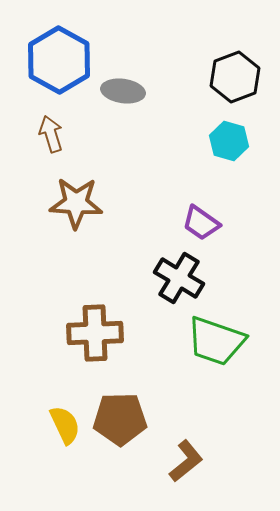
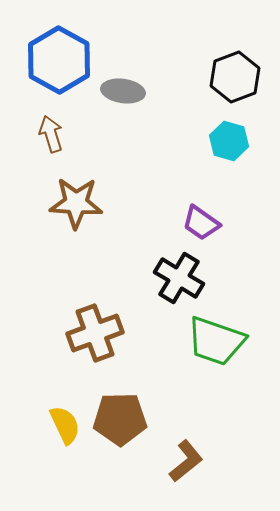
brown cross: rotated 18 degrees counterclockwise
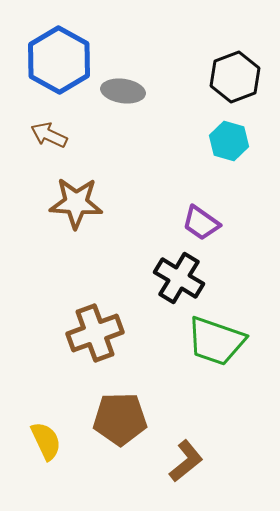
brown arrow: moved 2 px left, 1 px down; rotated 48 degrees counterclockwise
yellow semicircle: moved 19 px left, 16 px down
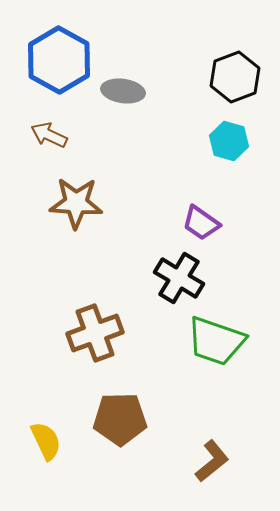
brown L-shape: moved 26 px right
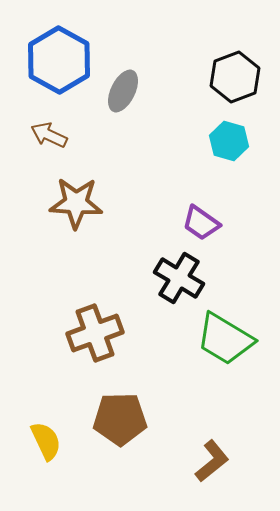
gray ellipse: rotated 72 degrees counterclockwise
green trapezoid: moved 9 px right, 2 px up; rotated 12 degrees clockwise
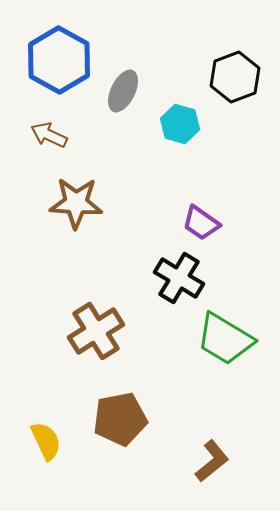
cyan hexagon: moved 49 px left, 17 px up
brown cross: moved 1 px right, 2 px up; rotated 12 degrees counterclockwise
brown pentagon: rotated 10 degrees counterclockwise
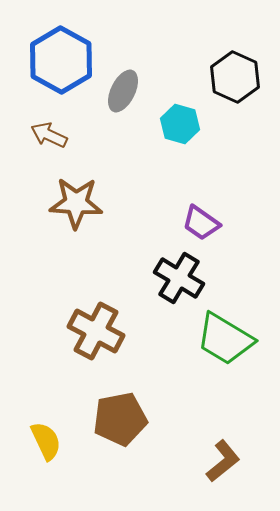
blue hexagon: moved 2 px right
black hexagon: rotated 15 degrees counterclockwise
brown cross: rotated 30 degrees counterclockwise
brown L-shape: moved 11 px right
